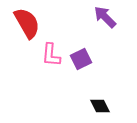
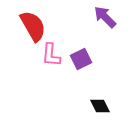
red semicircle: moved 6 px right, 3 px down
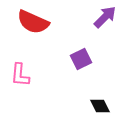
purple arrow: rotated 90 degrees clockwise
red semicircle: moved 4 px up; rotated 144 degrees clockwise
pink L-shape: moved 31 px left, 20 px down
